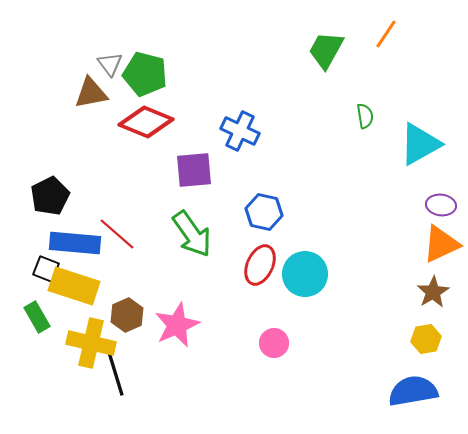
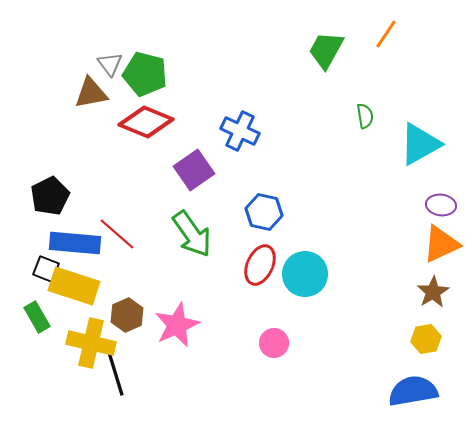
purple square: rotated 30 degrees counterclockwise
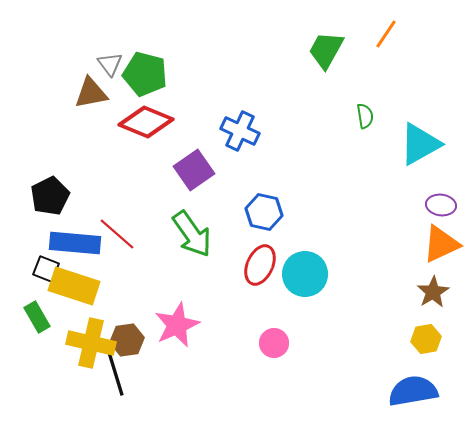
brown hexagon: moved 25 px down; rotated 16 degrees clockwise
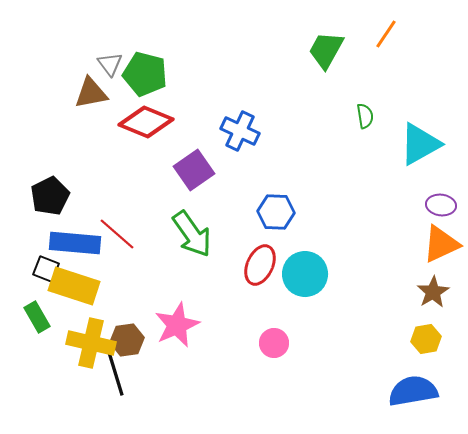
blue hexagon: moved 12 px right; rotated 9 degrees counterclockwise
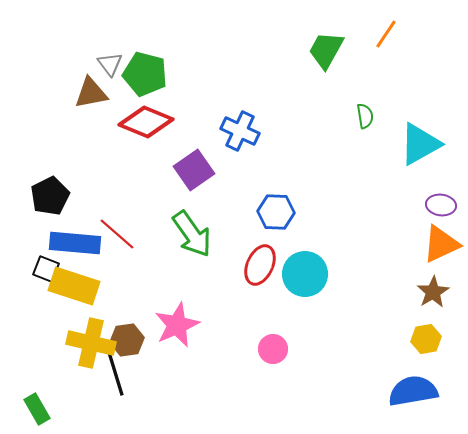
green rectangle: moved 92 px down
pink circle: moved 1 px left, 6 px down
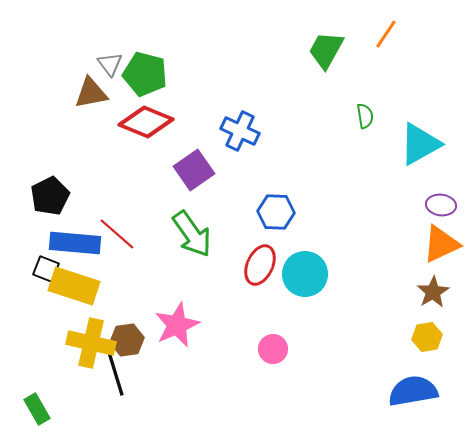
yellow hexagon: moved 1 px right, 2 px up
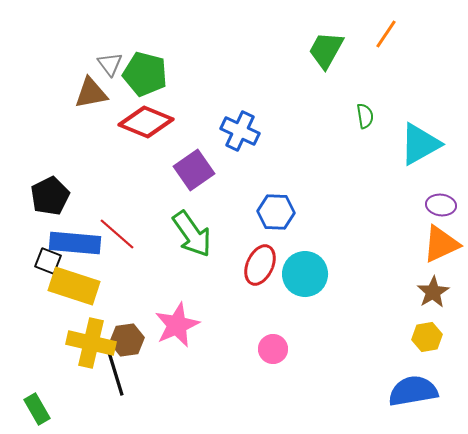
black square: moved 2 px right, 8 px up
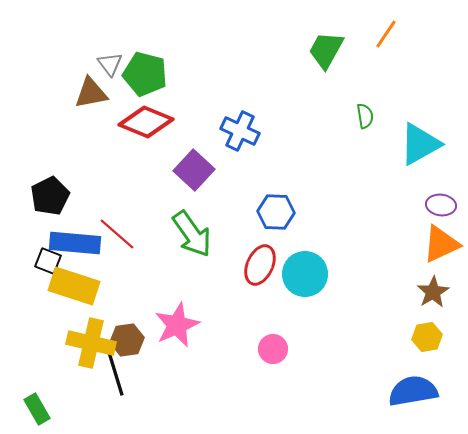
purple square: rotated 12 degrees counterclockwise
